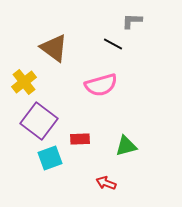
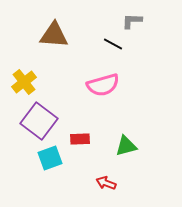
brown triangle: moved 13 px up; rotated 32 degrees counterclockwise
pink semicircle: moved 2 px right
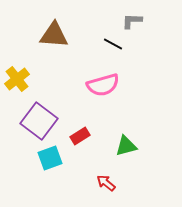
yellow cross: moved 7 px left, 3 px up
red rectangle: moved 3 px up; rotated 30 degrees counterclockwise
red arrow: rotated 18 degrees clockwise
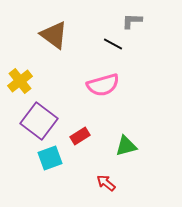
brown triangle: rotated 32 degrees clockwise
yellow cross: moved 3 px right, 2 px down
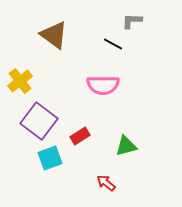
pink semicircle: rotated 16 degrees clockwise
